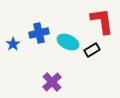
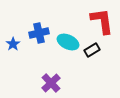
purple cross: moved 1 px left, 1 px down
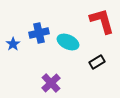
red L-shape: rotated 8 degrees counterclockwise
black rectangle: moved 5 px right, 12 px down
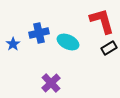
black rectangle: moved 12 px right, 14 px up
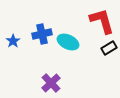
blue cross: moved 3 px right, 1 px down
blue star: moved 3 px up
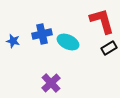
blue star: rotated 24 degrees counterclockwise
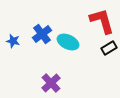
blue cross: rotated 24 degrees counterclockwise
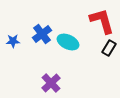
blue star: rotated 16 degrees counterclockwise
black rectangle: rotated 28 degrees counterclockwise
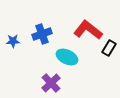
red L-shape: moved 14 px left, 9 px down; rotated 36 degrees counterclockwise
blue cross: rotated 18 degrees clockwise
cyan ellipse: moved 1 px left, 15 px down
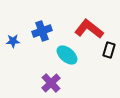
red L-shape: moved 1 px right, 1 px up
blue cross: moved 3 px up
black rectangle: moved 2 px down; rotated 14 degrees counterclockwise
cyan ellipse: moved 2 px up; rotated 15 degrees clockwise
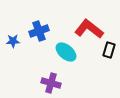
blue cross: moved 3 px left
cyan ellipse: moved 1 px left, 3 px up
purple cross: rotated 30 degrees counterclockwise
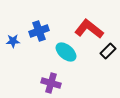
black rectangle: moved 1 px left, 1 px down; rotated 28 degrees clockwise
